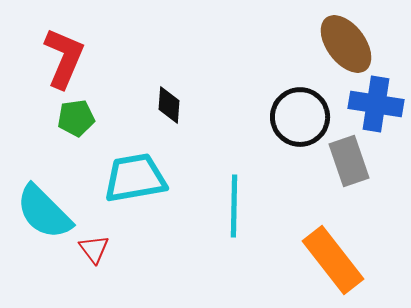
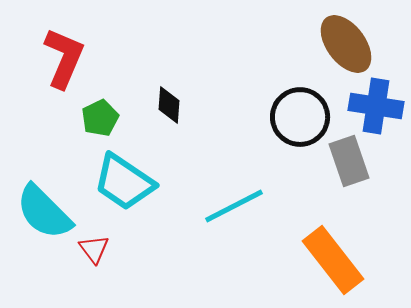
blue cross: moved 2 px down
green pentagon: moved 24 px right; rotated 18 degrees counterclockwise
cyan trapezoid: moved 11 px left, 4 px down; rotated 136 degrees counterclockwise
cyan line: rotated 62 degrees clockwise
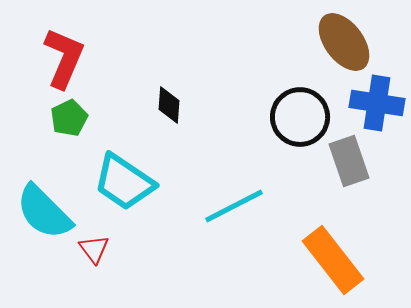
brown ellipse: moved 2 px left, 2 px up
blue cross: moved 1 px right, 3 px up
green pentagon: moved 31 px left
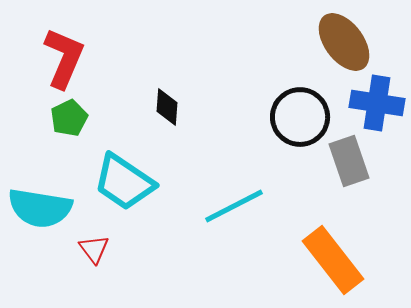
black diamond: moved 2 px left, 2 px down
cyan semicircle: moved 4 px left, 4 px up; rotated 36 degrees counterclockwise
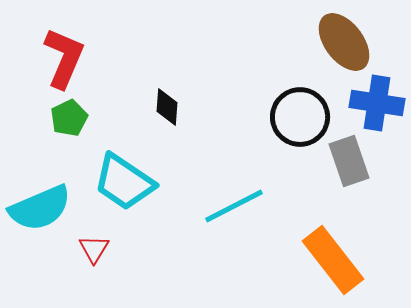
cyan semicircle: rotated 32 degrees counterclockwise
red triangle: rotated 8 degrees clockwise
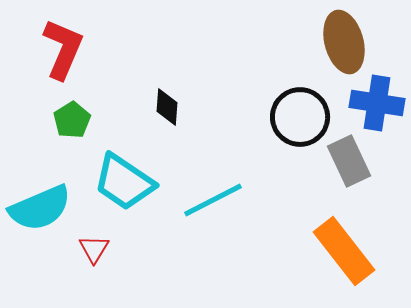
brown ellipse: rotated 22 degrees clockwise
red L-shape: moved 1 px left, 9 px up
green pentagon: moved 3 px right, 2 px down; rotated 6 degrees counterclockwise
gray rectangle: rotated 6 degrees counterclockwise
cyan line: moved 21 px left, 6 px up
orange rectangle: moved 11 px right, 9 px up
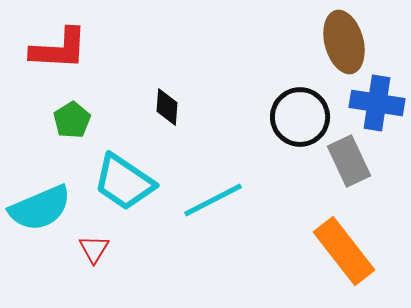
red L-shape: moved 4 px left; rotated 70 degrees clockwise
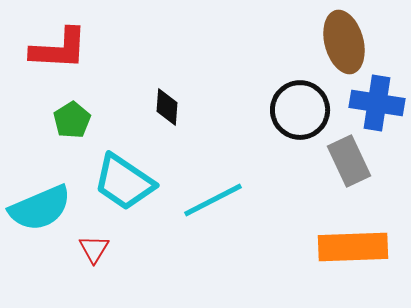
black circle: moved 7 px up
orange rectangle: moved 9 px right, 4 px up; rotated 54 degrees counterclockwise
